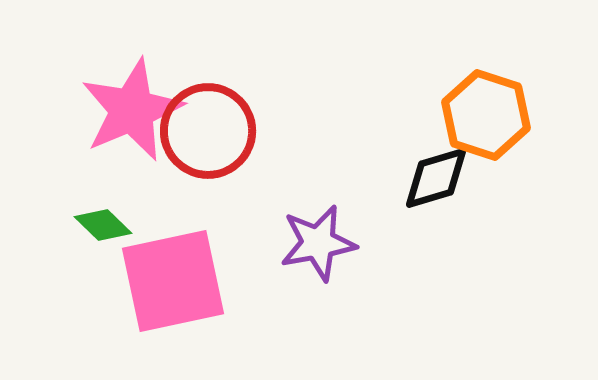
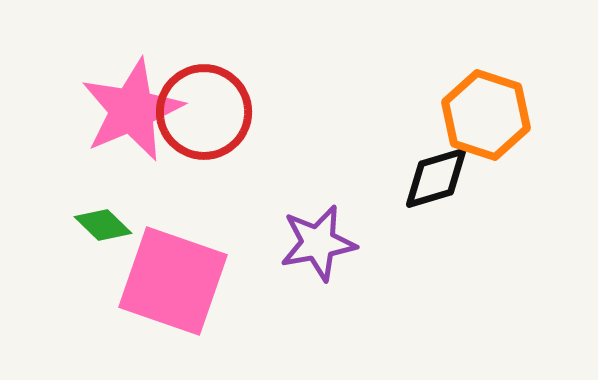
red circle: moved 4 px left, 19 px up
pink square: rotated 31 degrees clockwise
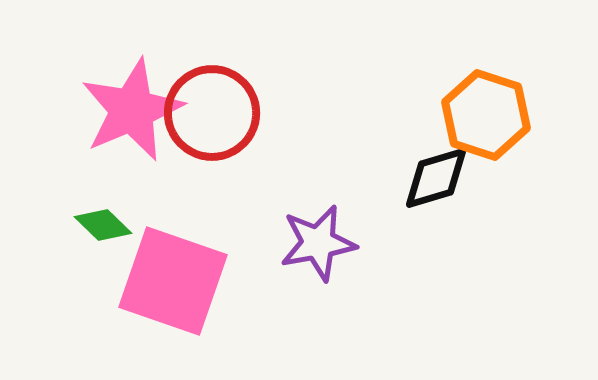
red circle: moved 8 px right, 1 px down
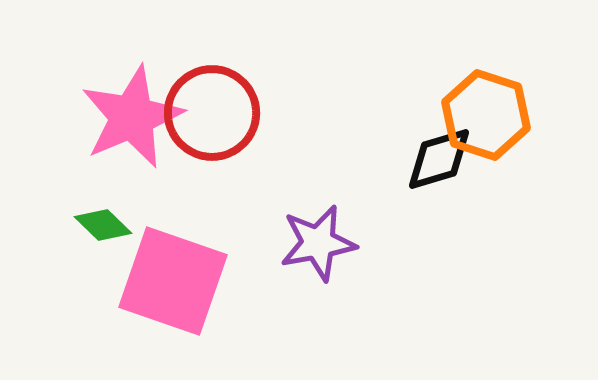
pink star: moved 7 px down
black diamond: moved 3 px right, 19 px up
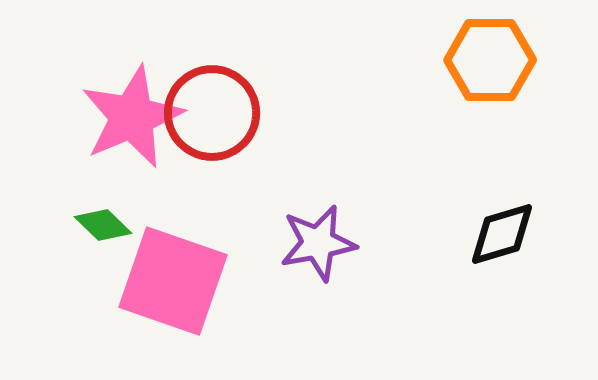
orange hexagon: moved 4 px right, 55 px up; rotated 18 degrees counterclockwise
black diamond: moved 63 px right, 75 px down
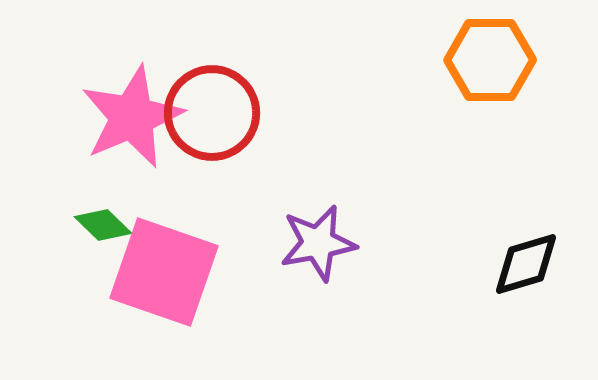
black diamond: moved 24 px right, 30 px down
pink square: moved 9 px left, 9 px up
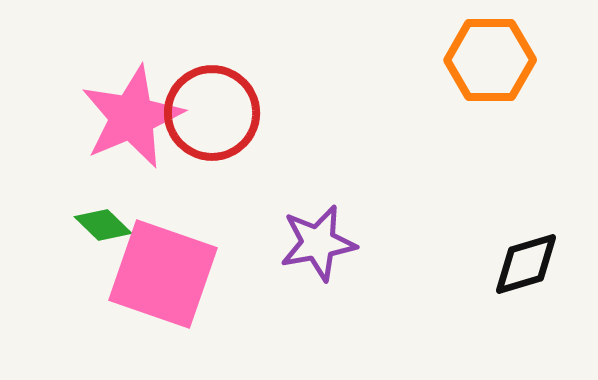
pink square: moved 1 px left, 2 px down
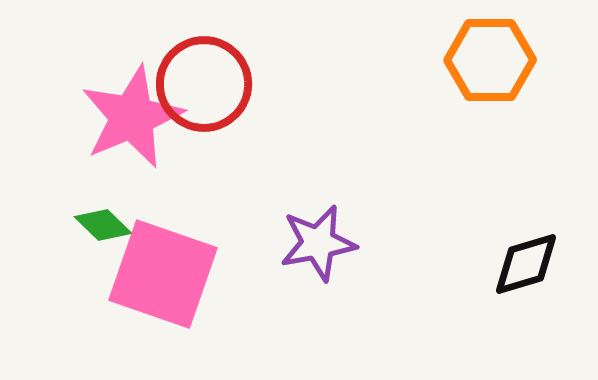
red circle: moved 8 px left, 29 px up
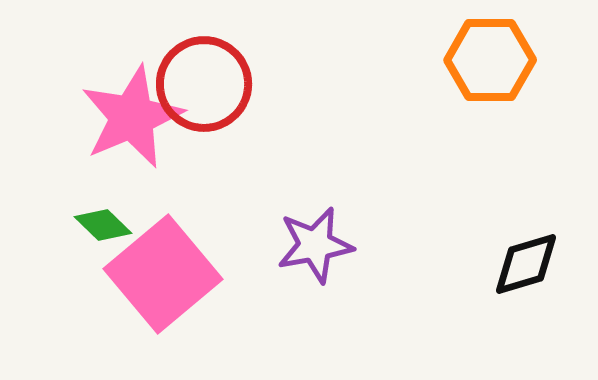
purple star: moved 3 px left, 2 px down
pink square: rotated 31 degrees clockwise
